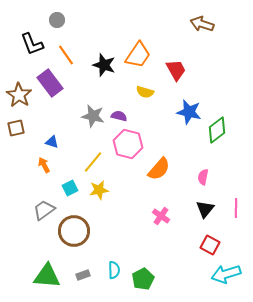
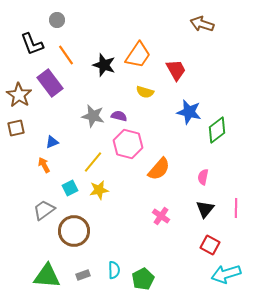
blue triangle: rotated 40 degrees counterclockwise
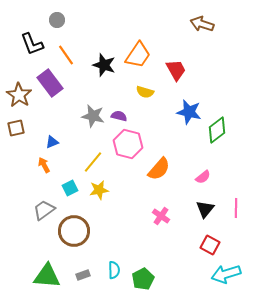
pink semicircle: rotated 140 degrees counterclockwise
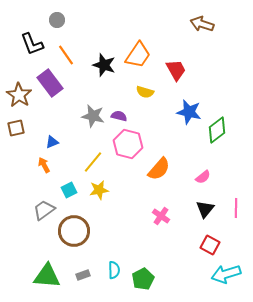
cyan square: moved 1 px left, 2 px down
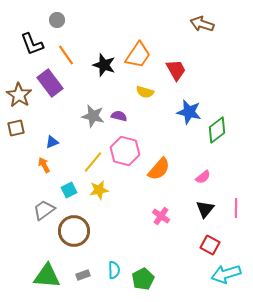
pink hexagon: moved 3 px left, 7 px down
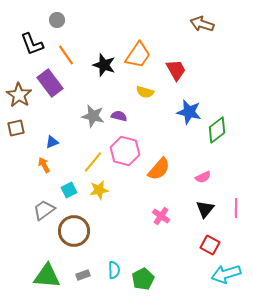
pink semicircle: rotated 14 degrees clockwise
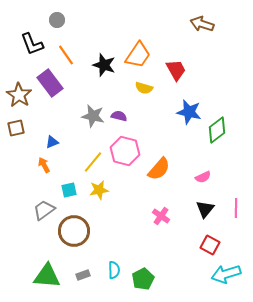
yellow semicircle: moved 1 px left, 4 px up
cyan square: rotated 14 degrees clockwise
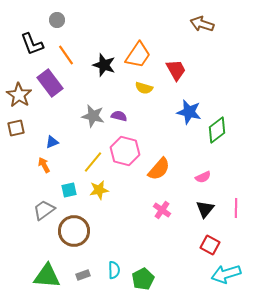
pink cross: moved 1 px right, 6 px up
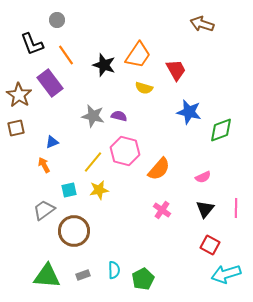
green diamond: moved 4 px right; rotated 16 degrees clockwise
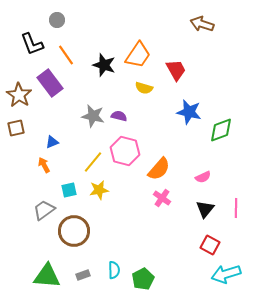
pink cross: moved 12 px up
